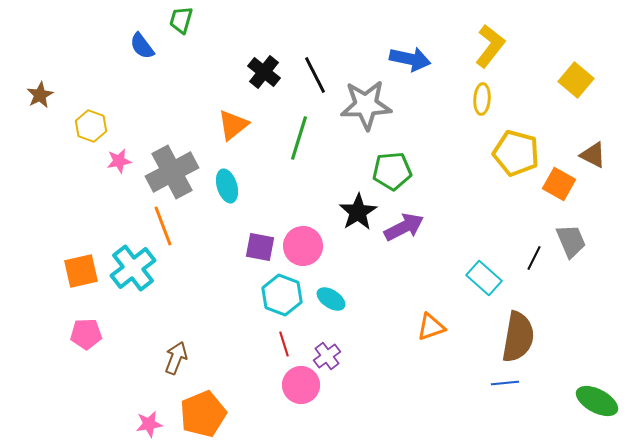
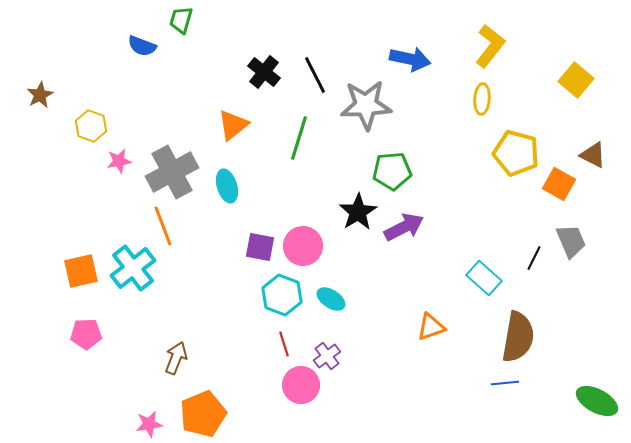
blue semicircle at (142, 46): rotated 32 degrees counterclockwise
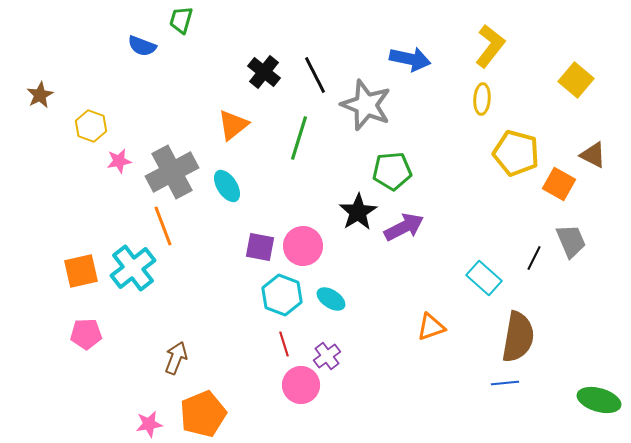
gray star at (366, 105): rotated 24 degrees clockwise
cyan ellipse at (227, 186): rotated 16 degrees counterclockwise
green ellipse at (597, 401): moved 2 px right, 1 px up; rotated 12 degrees counterclockwise
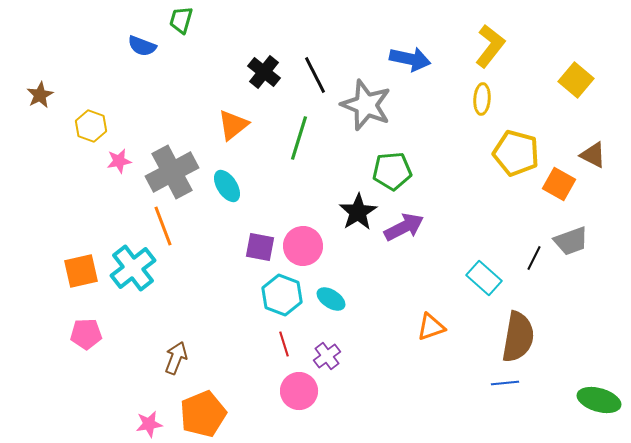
gray trapezoid at (571, 241): rotated 93 degrees clockwise
pink circle at (301, 385): moved 2 px left, 6 px down
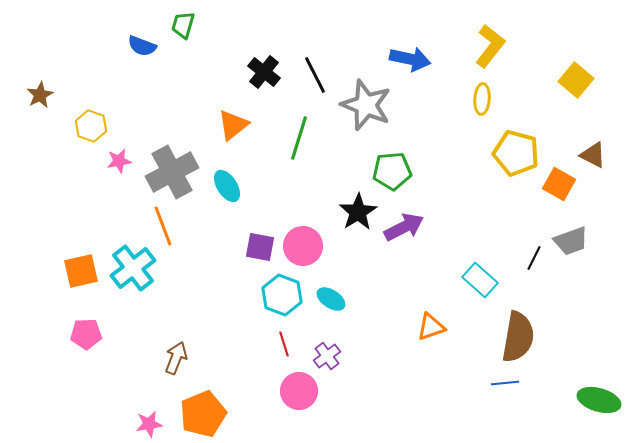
green trapezoid at (181, 20): moved 2 px right, 5 px down
cyan rectangle at (484, 278): moved 4 px left, 2 px down
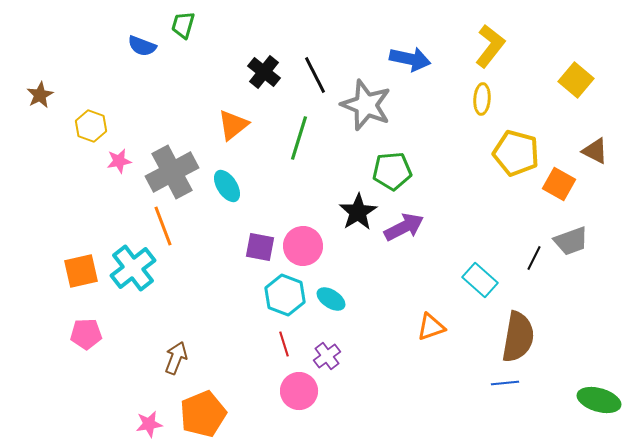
brown triangle at (593, 155): moved 2 px right, 4 px up
cyan hexagon at (282, 295): moved 3 px right
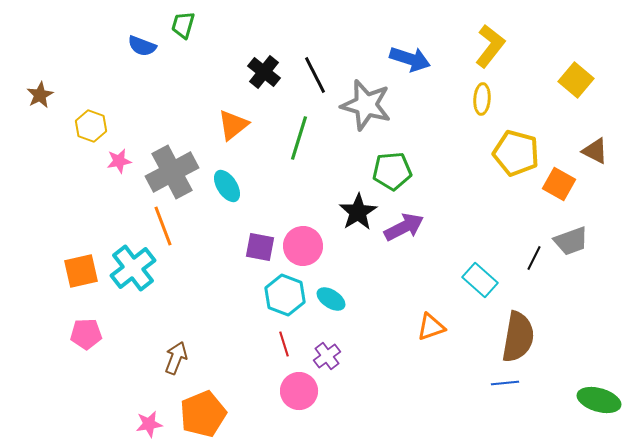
blue arrow at (410, 59): rotated 6 degrees clockwise
gray star at (366, 105): rotated 6 degrees counterclockwise
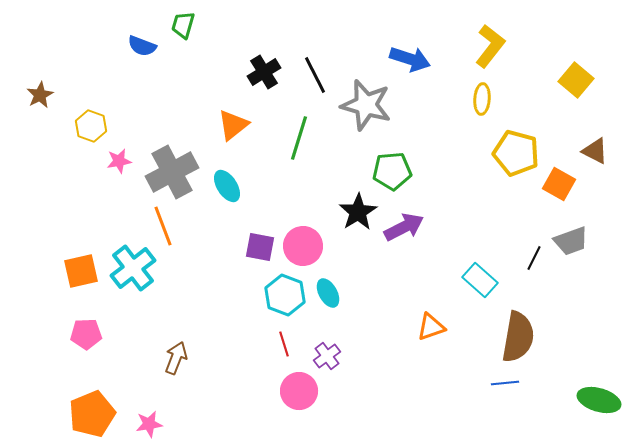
black cross at (264, 72): rotated 20 degrees clockwise
cyan ellipse at (331, 299): moved 3 px left, 6 px up; rotated 28 degrees clockwise
orange pentagon at (203, 414): moved 111 px left
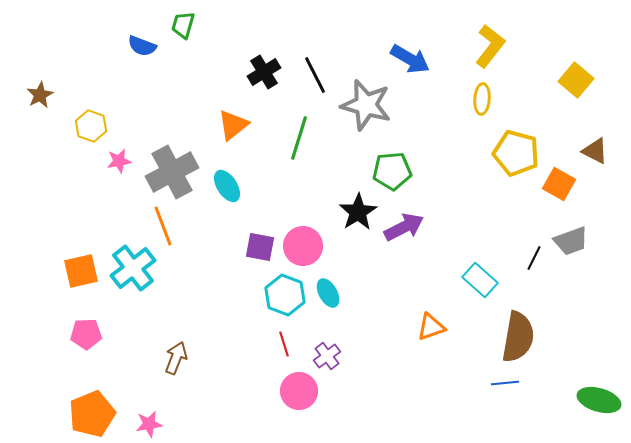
blue arrow at (410, 59): rotated 12 degrees clockwise
